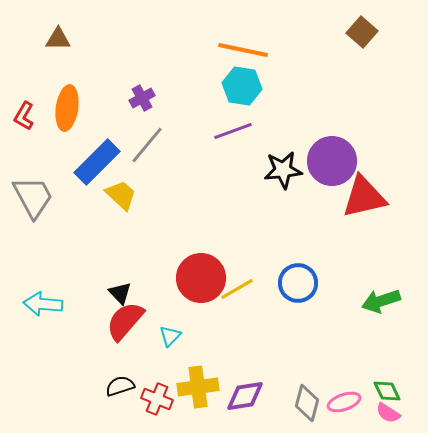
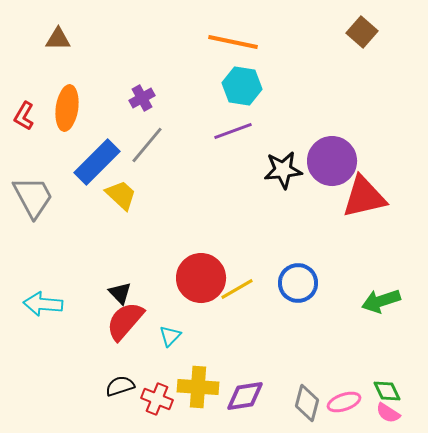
orange line: moved 10 px left, 8 px up
yellow cross: rotated 12 degrees clockwise
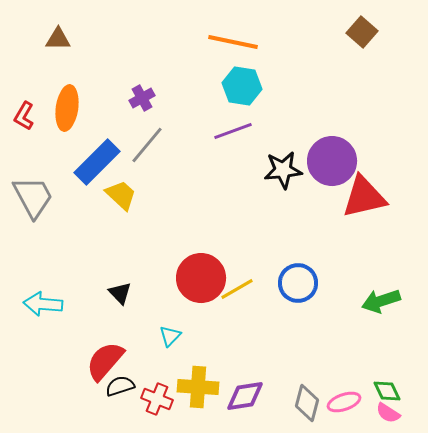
red semicircle: moved 20 px left, 40 px down
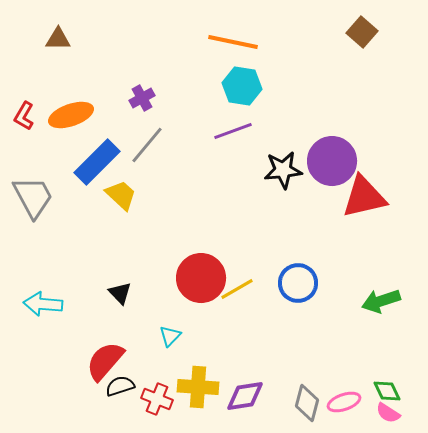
orange ellipse: moved 4 px right, 7 px down; rotated 63 degrees clockwise
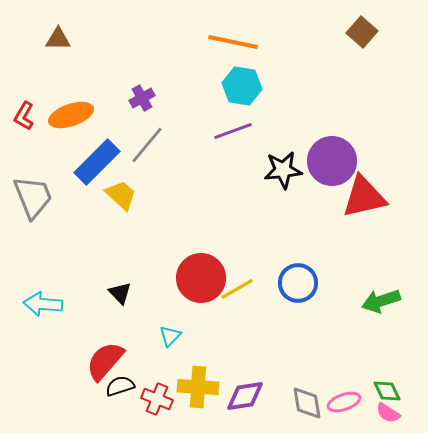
gray trapezoid: rotated 6 degrees clockwise
gray diamond: rotated 24 degrees counterclockwise
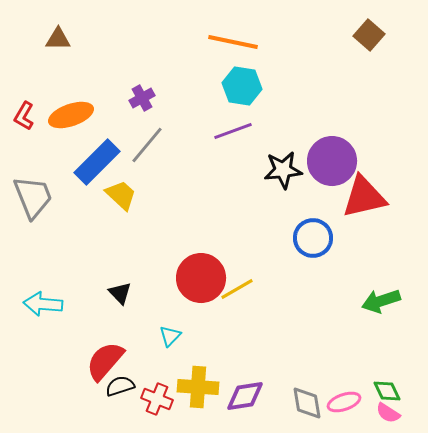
brown square: moved 7 px right, 3 px down
blue circle: moved 15 px right, 45 px up
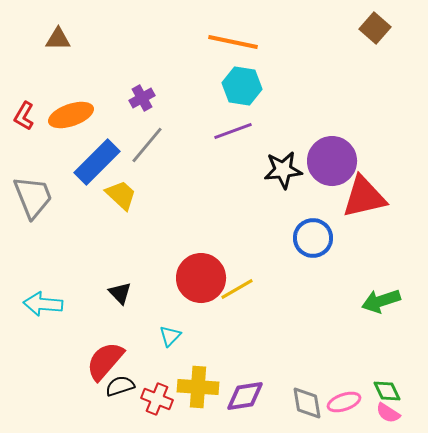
brown square: moved 6 px right, 7 px up
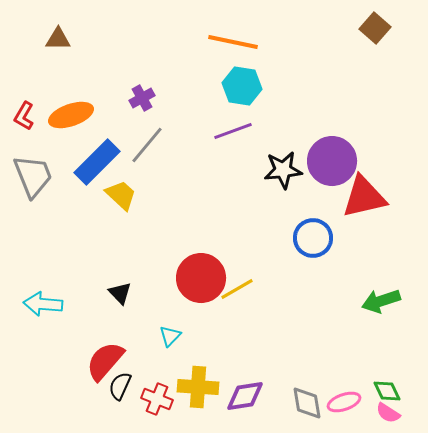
gray trapezoid: moved 21 px up
black semicircle: rotated 48 degrees counterclockwise
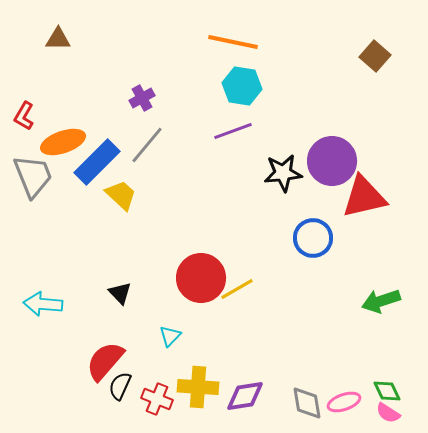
brown square: moved 28 px down
orange ellipse: moved 8 px left, 27 px down
black star: moved 3 px down
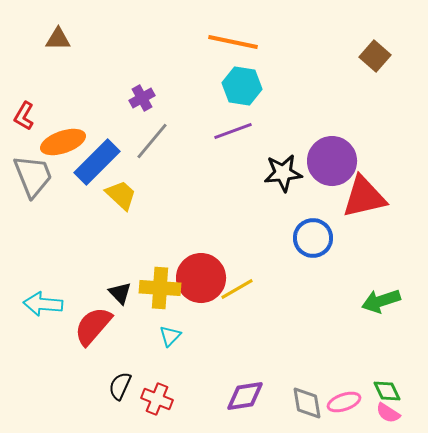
gray line: moved 5 px right, 4 px up
red semicircle: moved 12 px left, 35 px up
yellow cross: moved 38 px left, 99 px up
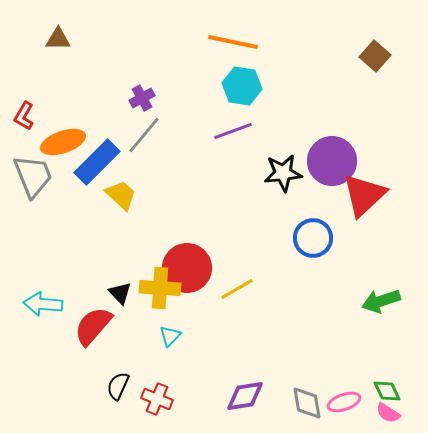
gray line: moved 8 px left, 6 px up
red triangle: moved 2 px up; rotated 30 degrees counterclockwise
red circle: moved 14 px left, 10 px up
black semicircle: moved 2 px left
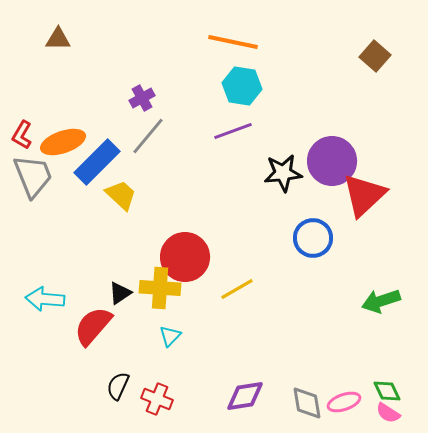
red L-shape: moved 2 px left, 19 px down
gray line: moved 4 px right, 1 px down
red circle: moved 2 px left, 11 px up
black triangle: rotated 40 degrees clockwise
cyan arrow: moved 2 px right, 5 px up
